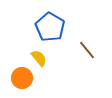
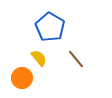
brown line: moved 11 px left, 9 px down
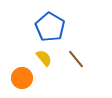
yellow semicircle: moved 5 px right
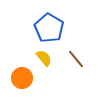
blue pentagon: moved 1 px left, 1 px down
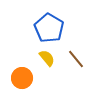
yellow semicircle: moved 3 px right
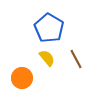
brown line: rotated 12 degrees clockwise
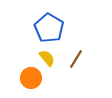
brown line: rotated 60 degrees clockwise
orange circle: moved 9 px right
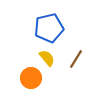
blue pentagon: rotated 28 degrees clockwise
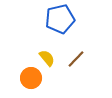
blue pentagon: moved 11 px right, 9 px up
brown line: rotated 12 degrees clockwise
